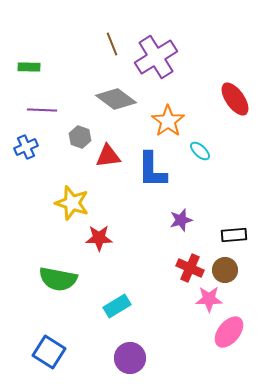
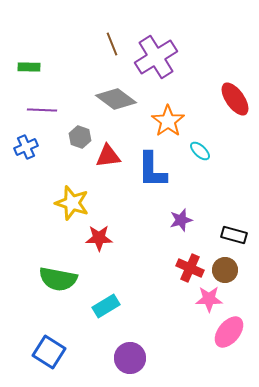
black rectangle: rotated 20 degrees clockwise
cyan rectangle: moved 11 px left
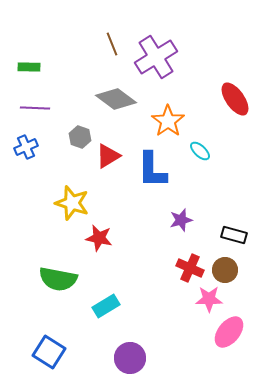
purple line: moved 7 px left, 2 px up
red triangle: rotated 24 degrees counterclockwise
red star: rotated 12 degrees clockwise
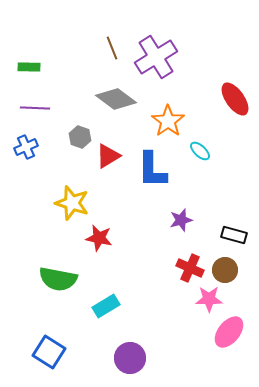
brown line: moved 4 px down
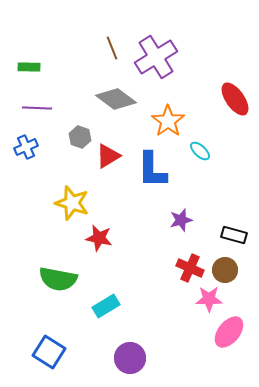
purple line: moved 2 px right
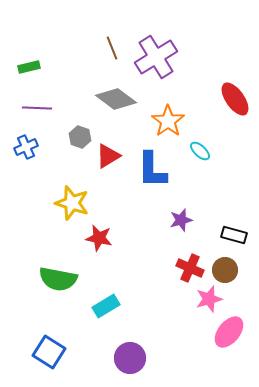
green rectangle: rotated 15 degrees counterclockwise
pink star: rotated 16 degrees counterclockwise
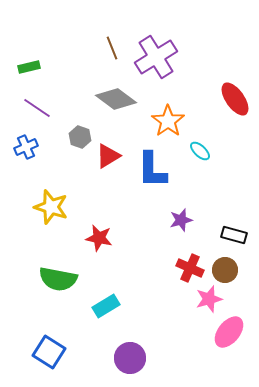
purple line: rotated 32 degrees clockwise
yellow star: moved 21 px left, 4 px down
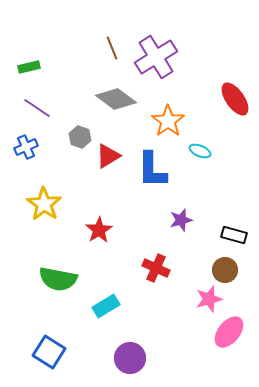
cyan ellipse: rotated 20 degrees counterclockwise
yellow star: moved 7 px left, 3 px up; rotated 16 degrees clockwise
red star: moved 8 px up; rotated 28 degrees clockwise
red cross: moved 34 px left
